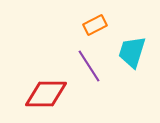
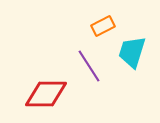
orange rectangle: moved 8 px right, 1 px down
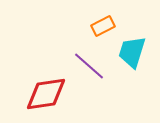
purple line: rotated 16 degrees counterclockwise
red diamond: rotated 9 degrees counterclockwise
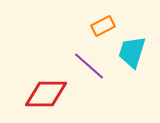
red diamond: rotated 9 degrees clockwise
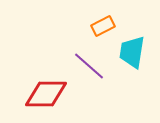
cyan trapezoid: rotated 8 degrees counterclockwise
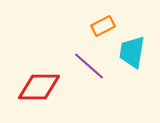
red diamond: moved 7 px left, 7 px up
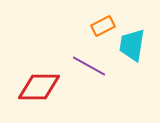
cyan trapezoid: moved 7 px up
purple line: rotated 12 degrees counterclockwise
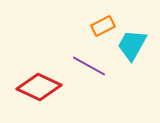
cyan trapezoid: rotated 20 degrees clockwise
red diamond: rotated 24 degrees clockwise
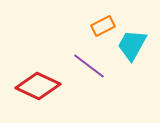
purple line: rotated 8 degrees clockwise
red diamond: moved 1 px left, 1 px up
